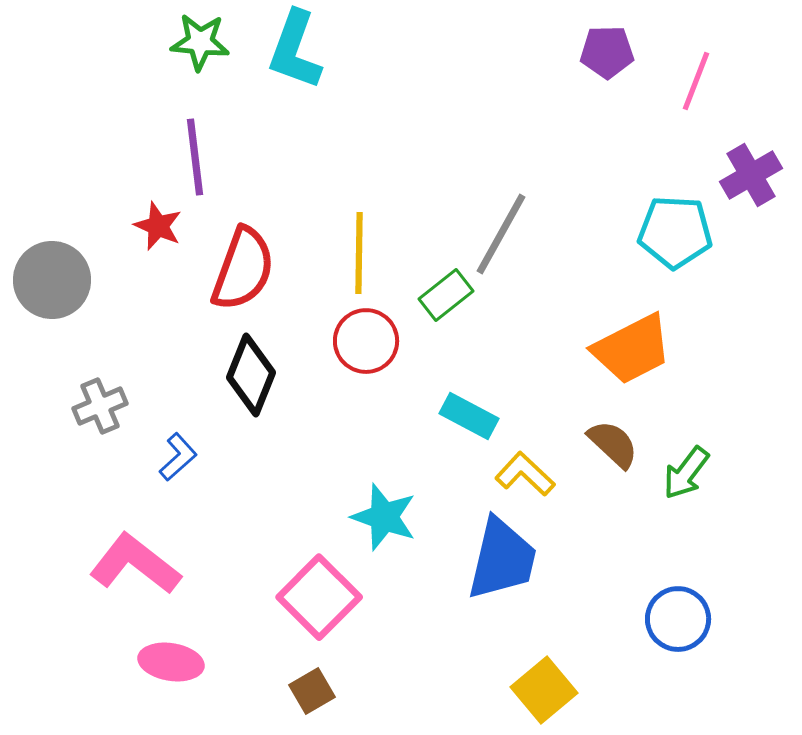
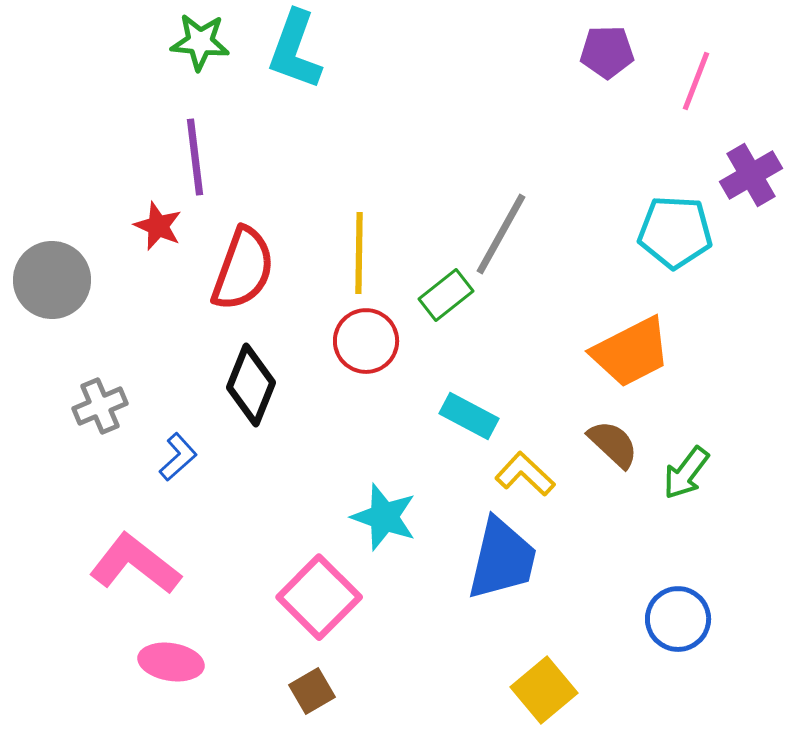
orange trapezoid: moved 1 px left, 3 px down
black diamond: moved 10 px down
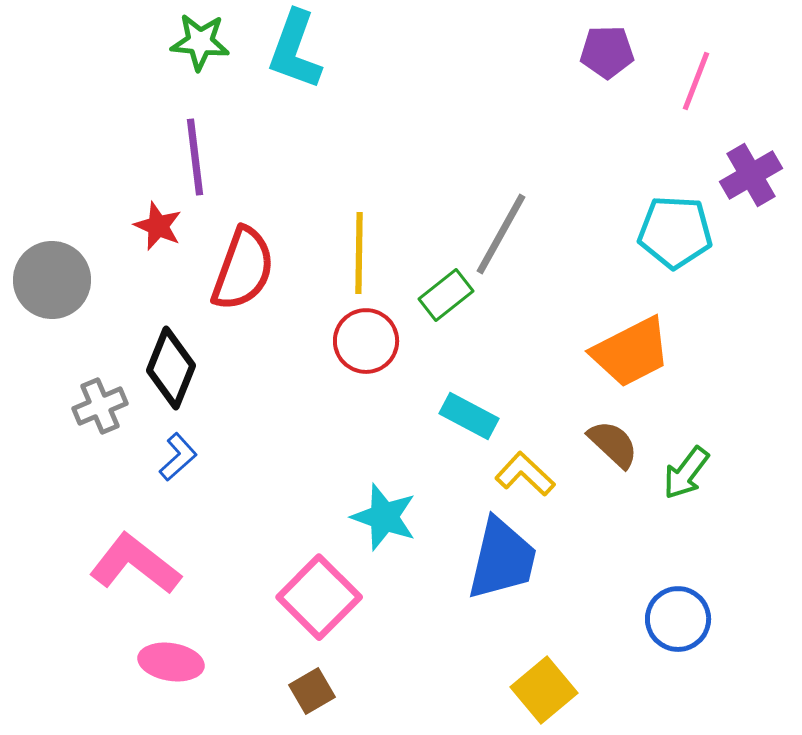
black diamond: moved 80 px left, 17 px up
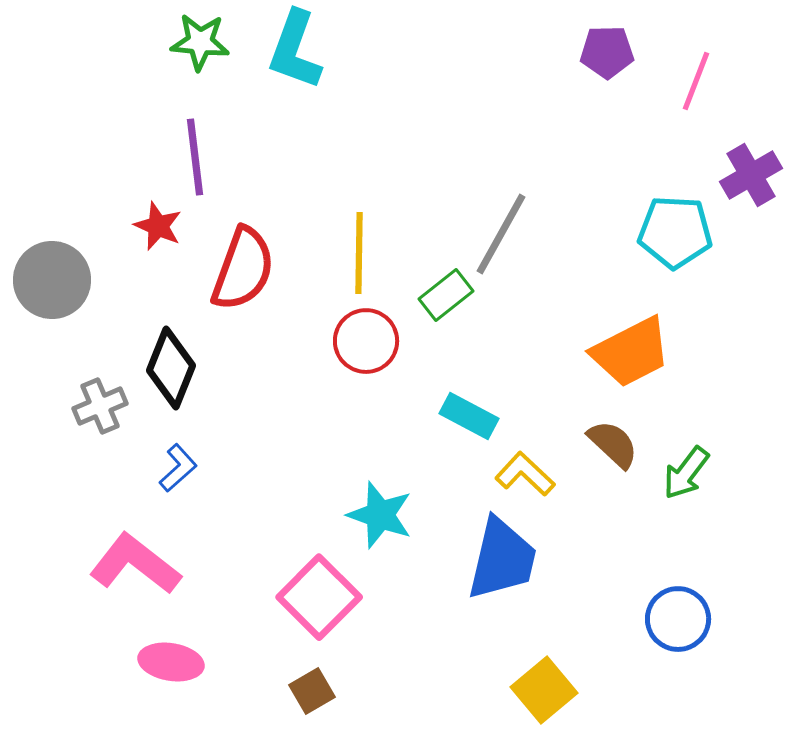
blue L-shape: moved 11 px down
cyan star: moved 4 px left, 2 px up
